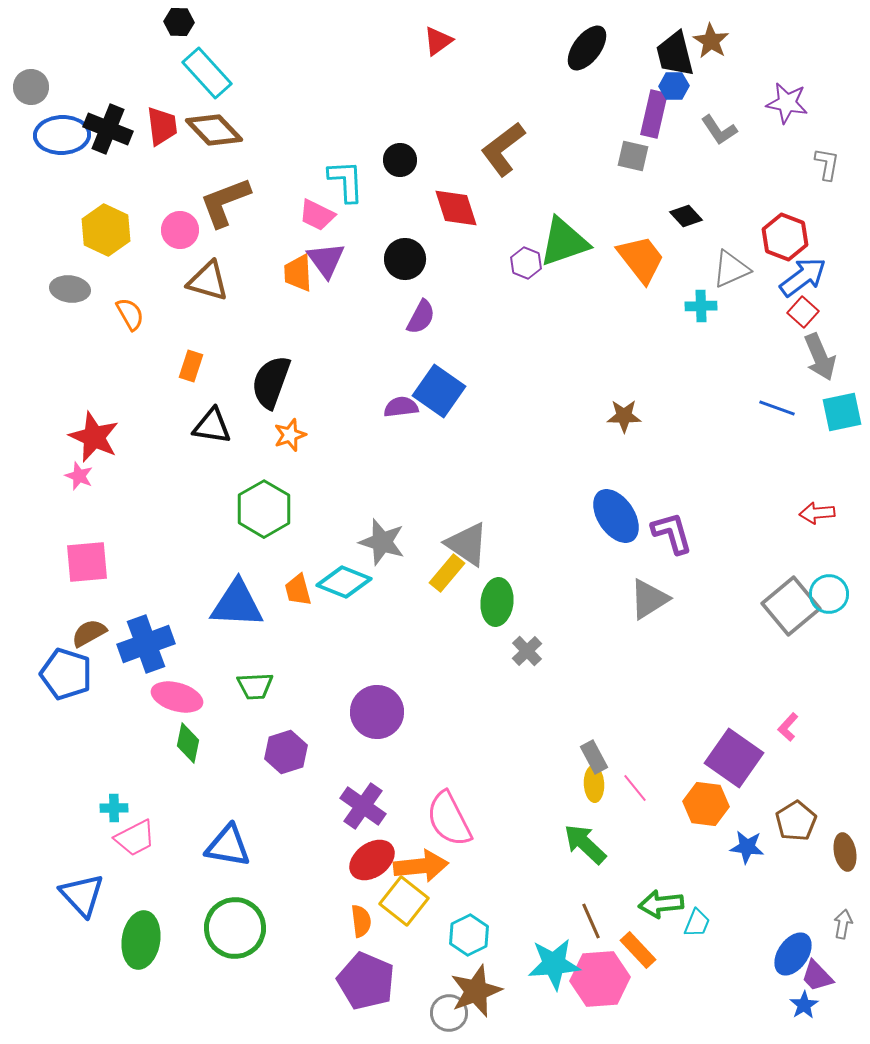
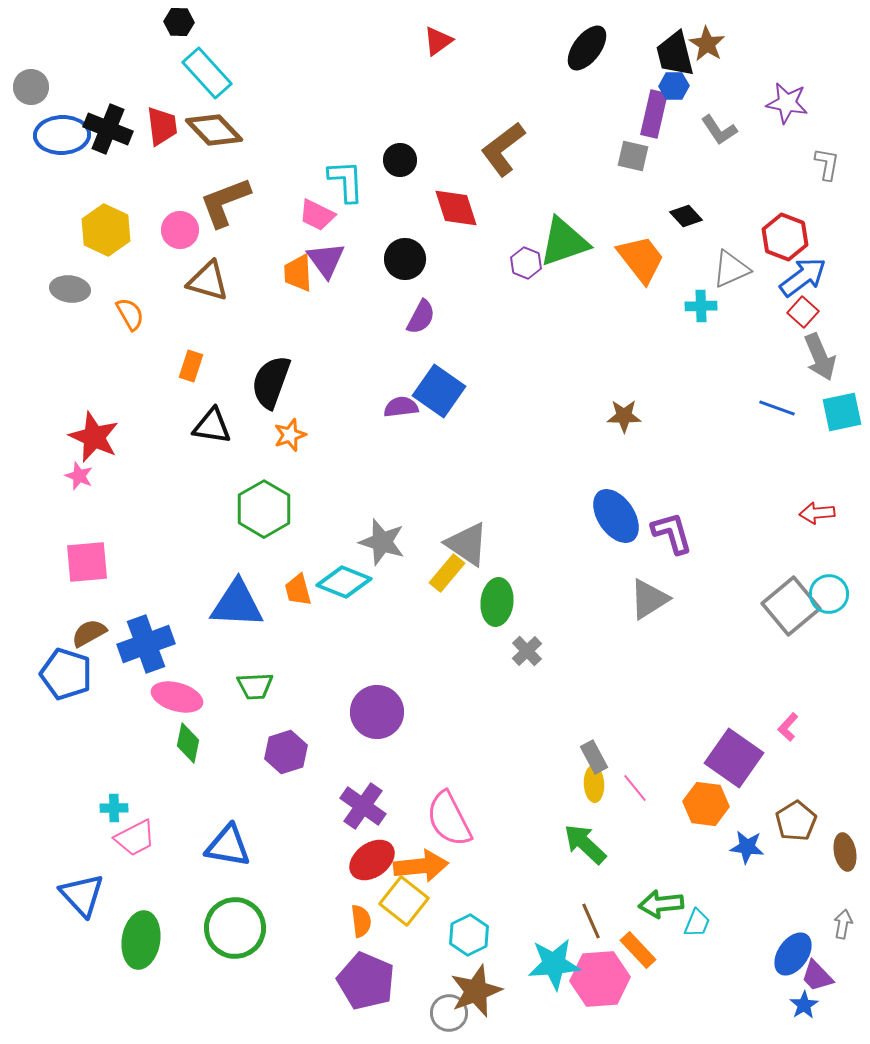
brown star at (711, 41): moved 4 px left, 3 px down
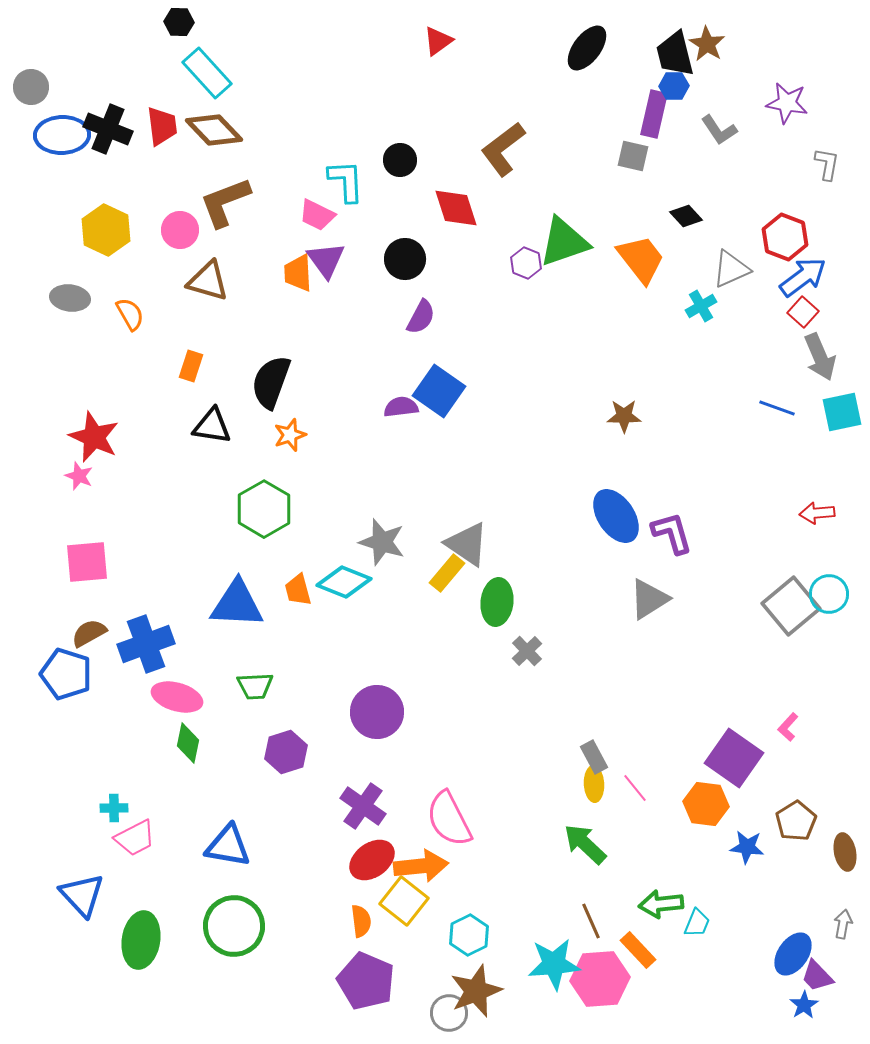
gray ellipse at (70, 289): moved 9 px down
cyan cross at (701, 306): rotated 28 degrees counterclockwise
green circle at (235, 928): moved 1 px left, 2 px up
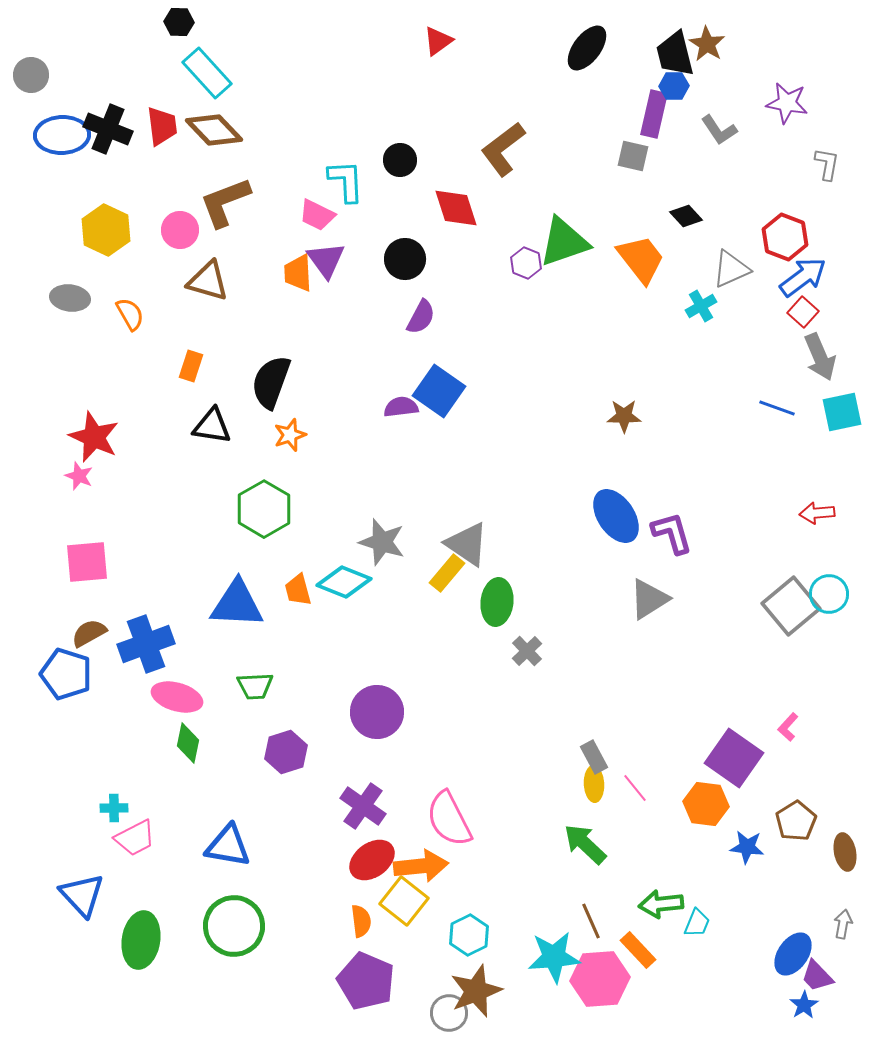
gray circle at (31, 87): moved 12 px up
cyan star at (554, 964): moved 7 px up
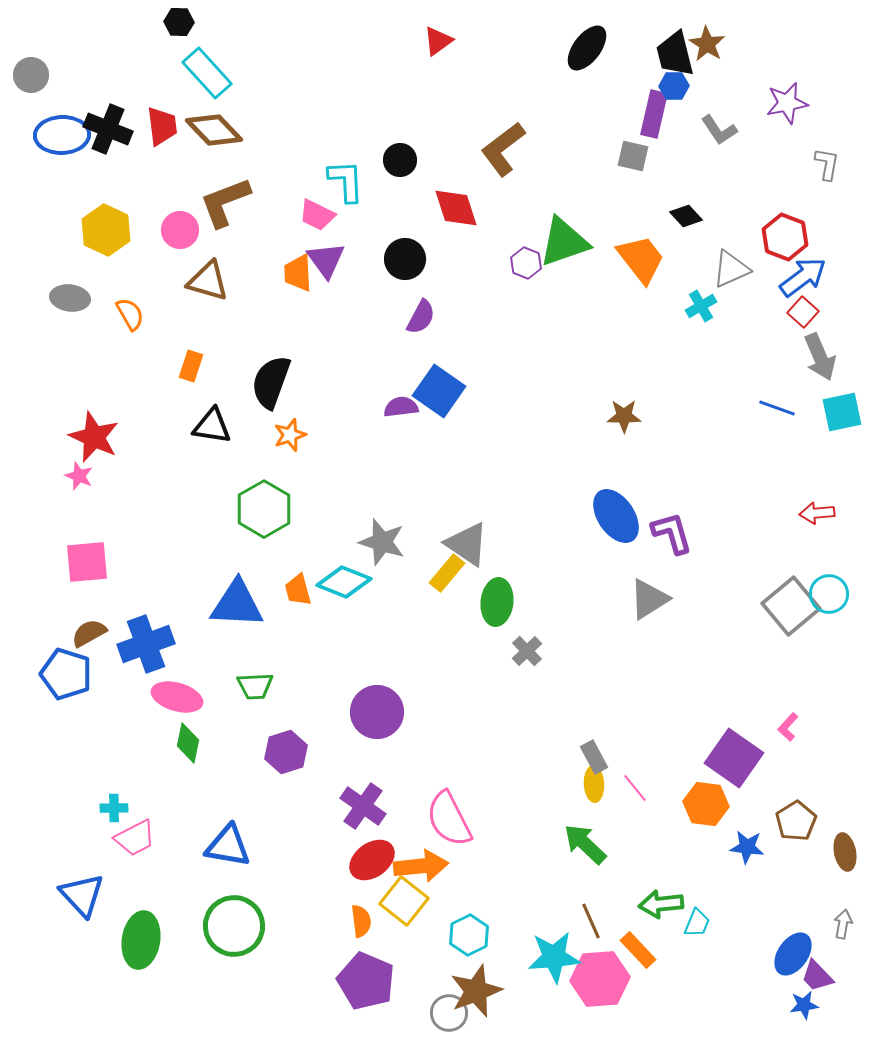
purple star at (787, 103): rotated 21 degrees counterclockwise
blue star at (804, 1005): rotated 24 degrees clockwise
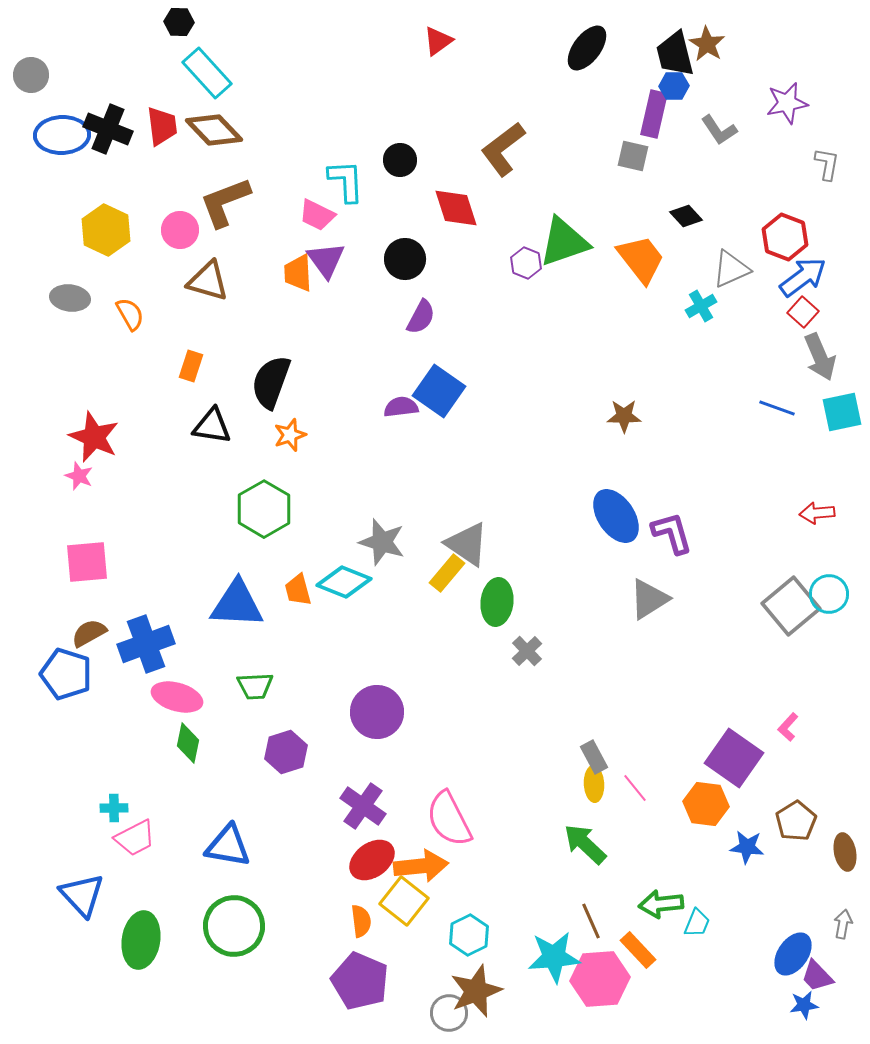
purple pentagon at (366, 981): moved 6 px left
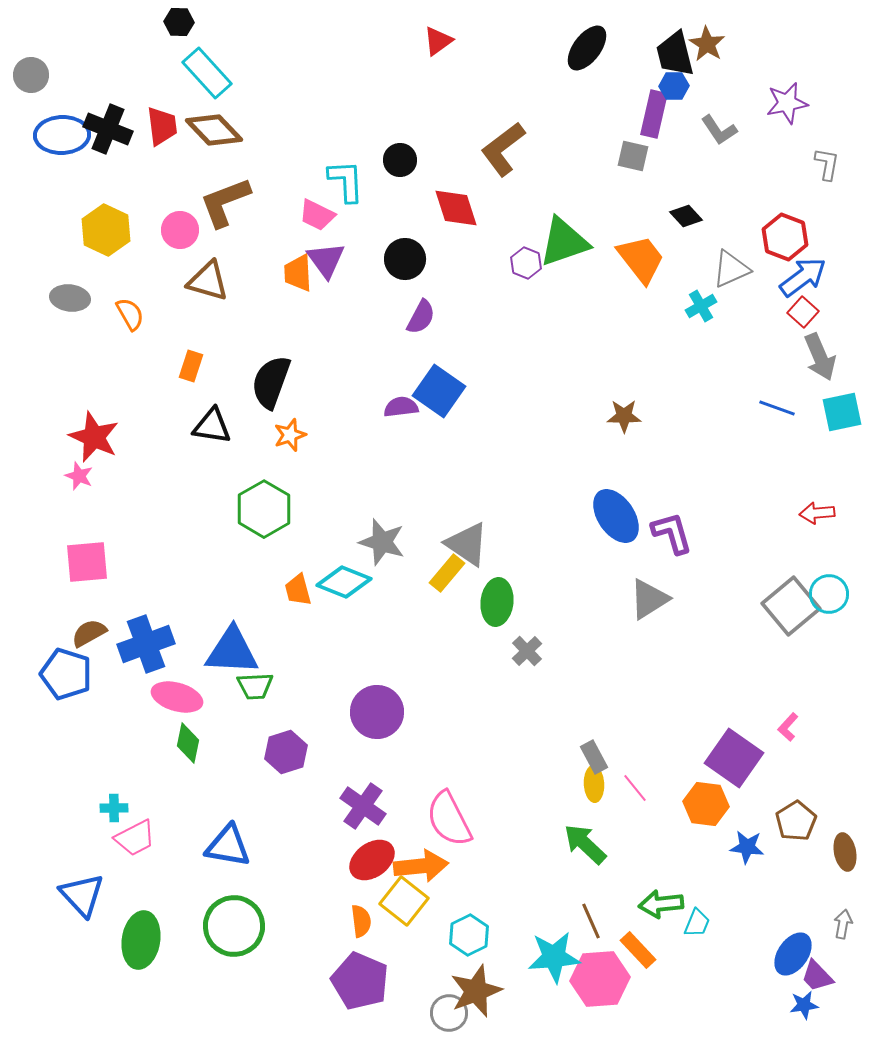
blue triangle at (237, 604): moved 5 px left, 47 px down
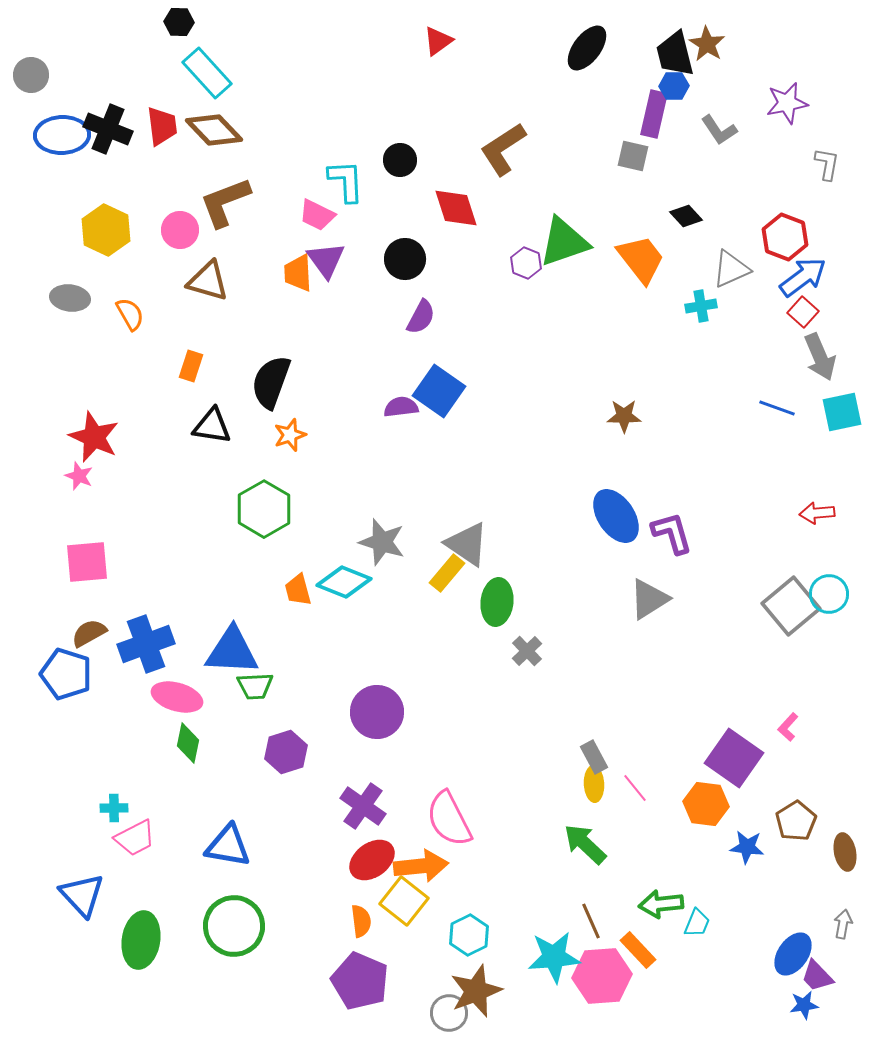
brown L-shape at (503, 149): rotated 4 degrees clockwise
cyan cross at (701, 306): rotated 20 degrees clockwise
pink hexagon at (600, 979): moved 2 px right, 3 px up
